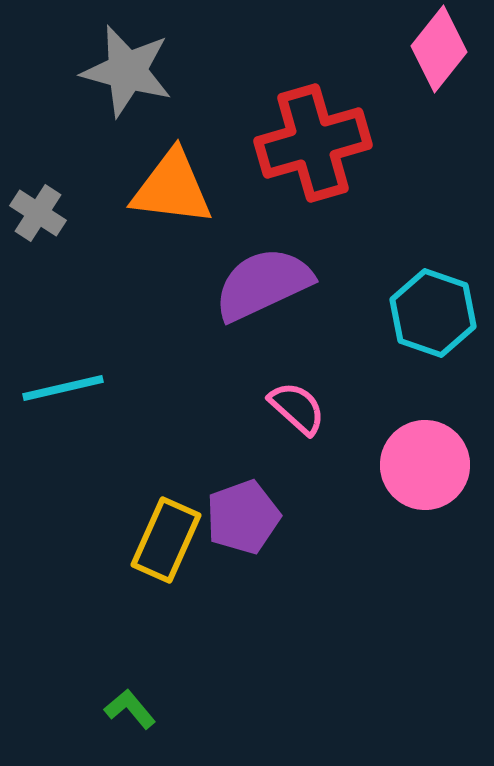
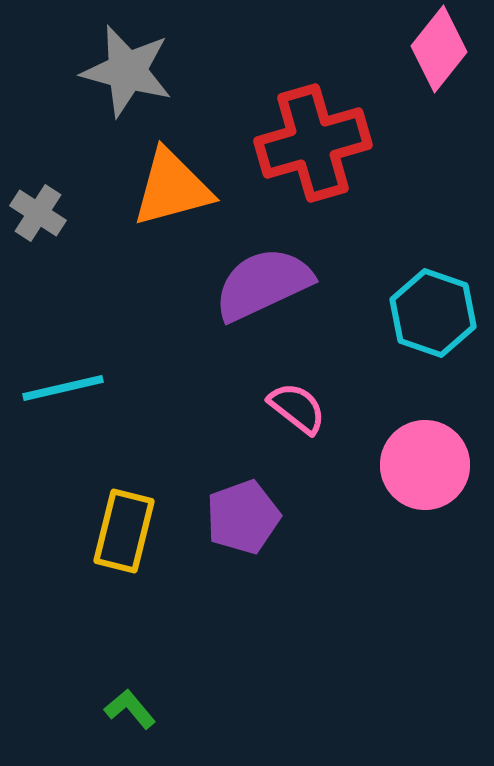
orange triangle: rotated 22 degrees counterclockwise
pink semicircle: rotated 4 degrees counterclockwise
yellow rectangle: moved 42 px left, 9 px up; rotated 10 degrees counterclockwise
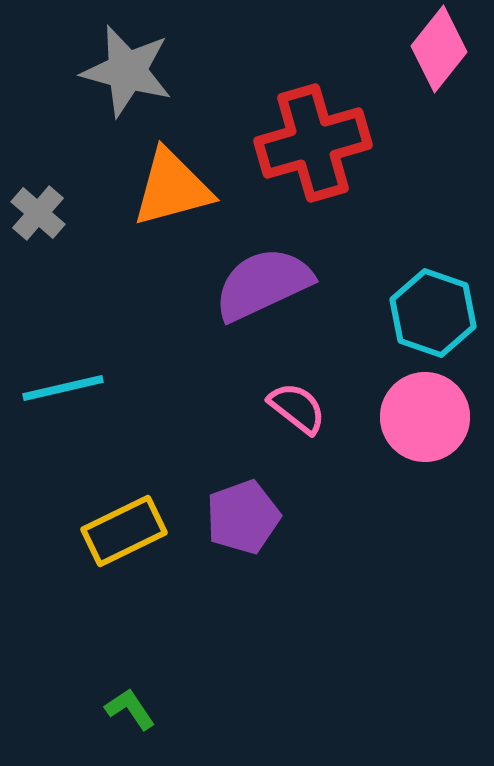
gray cross: rotated 8 degrees clockwise
pink circle: moved 48 px up
yellow rectangle: rotated 50 degrees clockwise
green L-shape: rotated 6 degrees clockwise
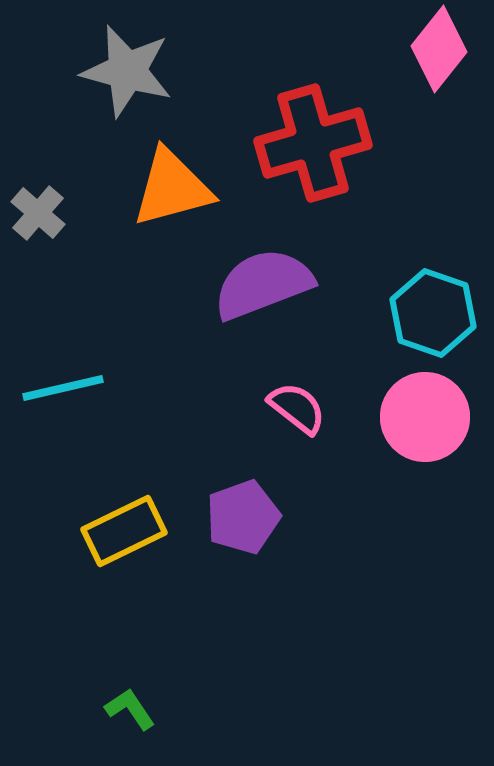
purple semicircle: rotated 4 degrees clockwise
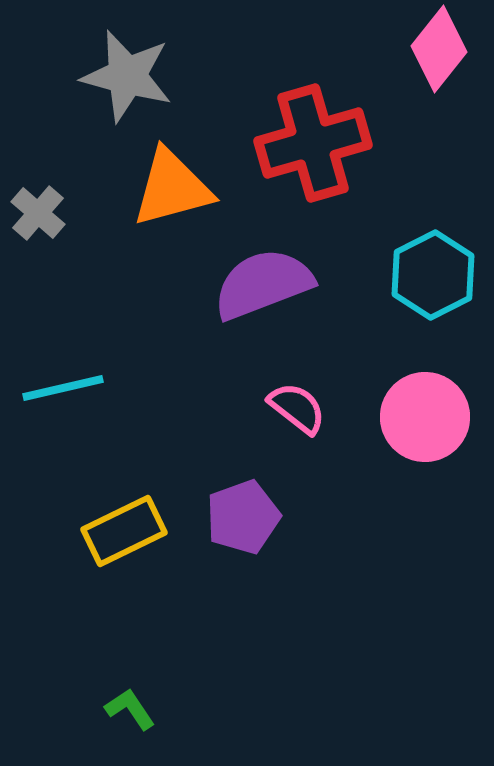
gray star: moved 5 px down
cyan hexagon: moved 38 px up; rotated 14 degrees clockwise
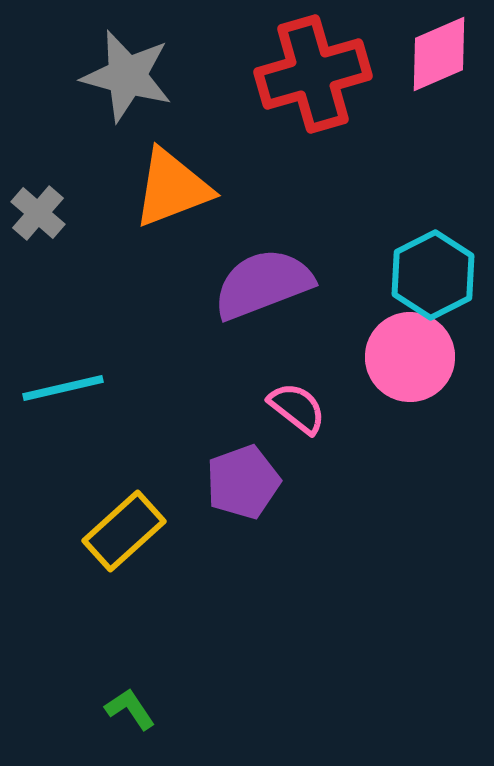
pink diamond: moved 5 px down; rotated 28 degrees clockwise
red cross: moved 69 px up
orange triangle: rotated 6 degrees counterclockwise
pink circle: moved 15 px left, 60 px up
purple pentagon: moved 35 px up
yellow rectangle: rotated 16 degrees counterclockwise
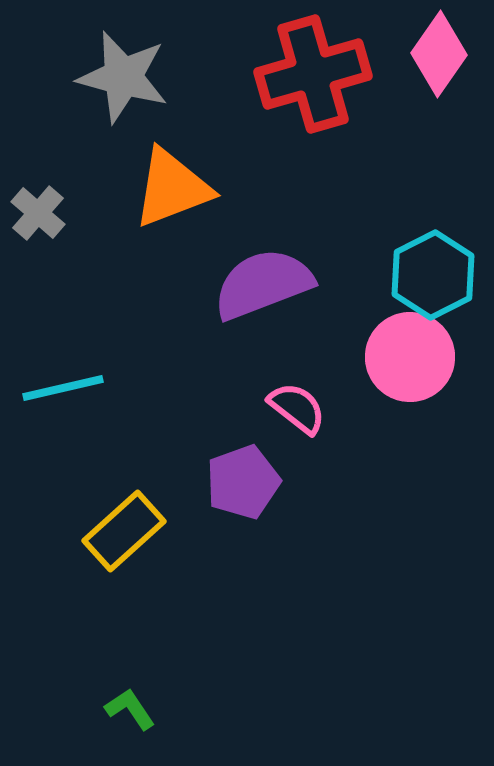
pink diamond: rotated 32 degrees counterclockwise
gray star: moved 4 px left, 1 px down
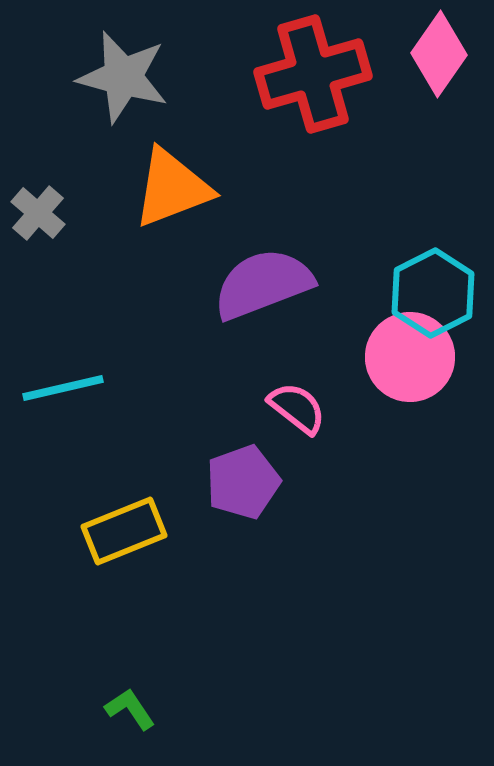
cyan hexagon: moved 18 px down
yellow rectangle: rotated 20 degrees clockwise
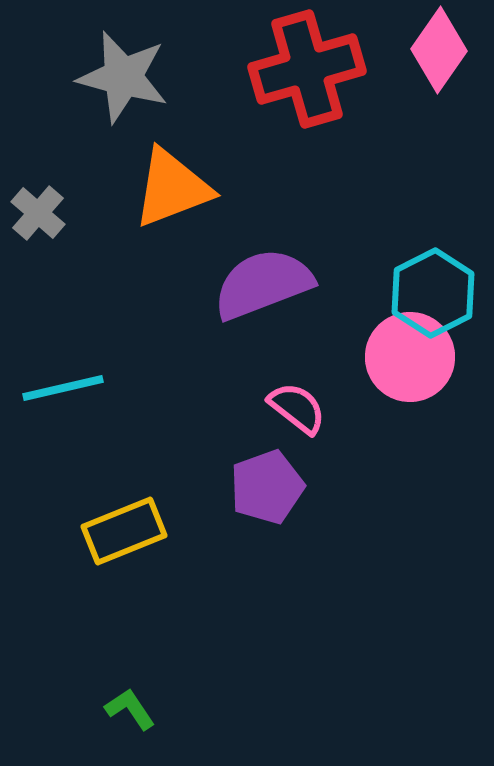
pink diamond: moved 4 px up
red cross: moved 6 px left, 5 px up
purple pentagon: moved 24 px right, 5 px down
